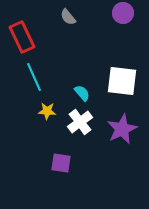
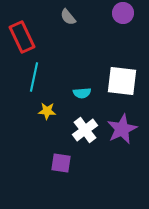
cyan line: rotated 36 degrees clockwise
cyan semicircle: rotated 126 degrees clockwise
white cross: moved 5 px right, 8 px down
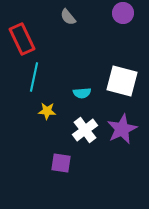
red rectangle: moved 2 px down
white square: rotated 8 degrees clockwise
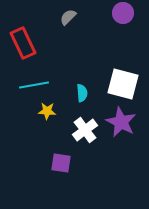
gray semicircle: rotated 84 degrees clockwise
red rectangle: moved 1 px right, 4 px down
cyan line: moved 8 px down; rotated 68 degrees clockwise
white square: moved 1 px right, 3 px down
cyan semicircle: rotated 90 degrees counterclockwise
purple star: moved 1 px left, 7 px up; rotated 20 degrees counterclockwise
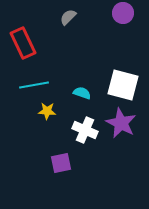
white square: moved 1 px down
cyan semicircle: rotated 66 degrees counterclockwise
purple star: moved 1 px down
white cross: rotated 30 degrees counterclockwise
purple square: rotated 20 degrees counterclockwise
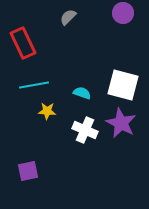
purple square: moved 33 px left, 8 px down
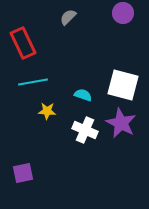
cyan line: moved 1 px left, 3 px up
cyan semicircle: moved 1 px right, 2 px down
purple square: moved 5 px left, 2 px down
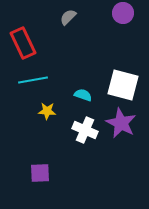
cyan line: moved 2 px up
purple square: moved 17 px right; rotated 10 degrees clockwise
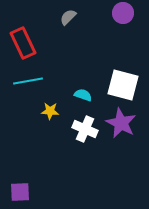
cyan line: moved 5 px left, 1 px down
yellow star: moved 3 px right
white cross: moved 1 px up
purple square: moved 20 px left, 19 px down
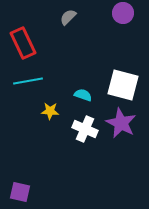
purple square: rotated 15 degrees clockwise
